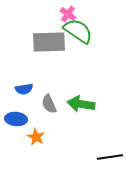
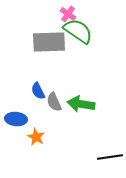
blue semicircle: moved 14 px right, 2 px down; rotated 72 degrees clockwise
gray semicircle: moved 5 px right, 2 px up
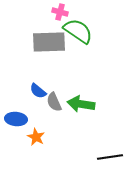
pink cross: moved 8 px left, 2 px up; rotated 21 degrees counterclockwise
blue semicircle: rotated 24 degrees counterclockwise
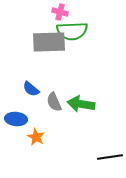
green semicircle: moved 6 px left; rotated 144 degrees clockwise
blue semicircle: moved 7 px left, 2 px up
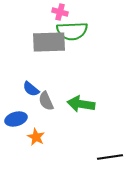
gray semicircle: moved 8 px left, 1 px up
blue ellipse: rotated 20 degrees counterclockwise
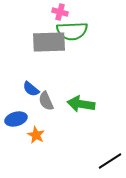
orange star: moved 2 px up
black line: moved 4 px down; rotated 25 degrees counterclockwise
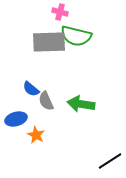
green semicircle: moved 4 px right, 5 px down; rotated 16 degrees clockwise
